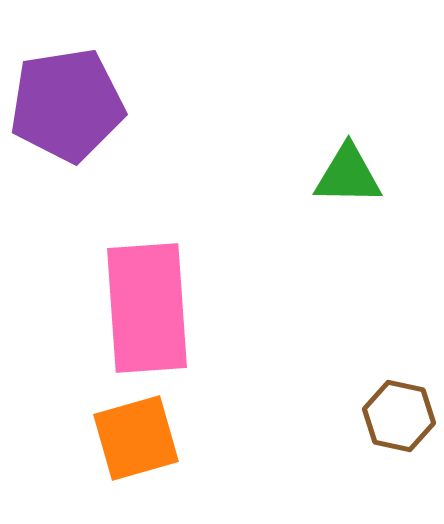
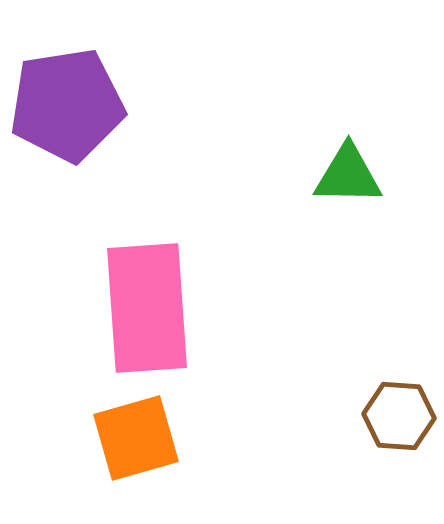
brown hexagon: rotated 8 degrees counterclockwise
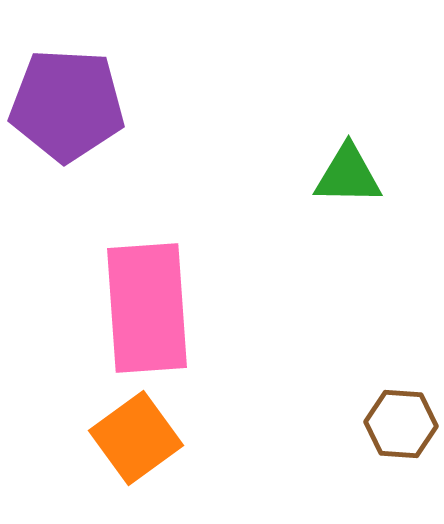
purple pentagon: rotated 12 degrees clockwise
brown hexagon: moved 2 px right, 8 px down
orange square: rotated 20 degrees counterclockwise
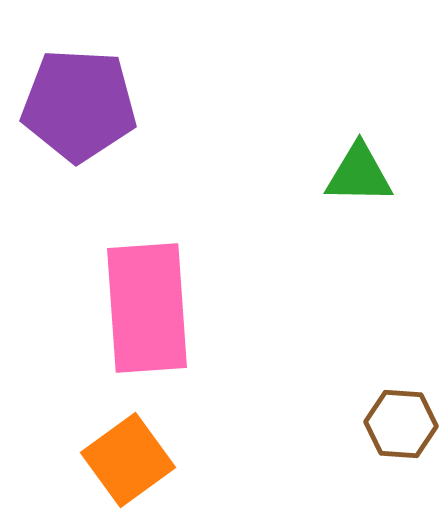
purple pentagon: moved 12 px right
green triangle: moved 11 px right, 1 px up
orange square: moved 8 px left, 22 px down
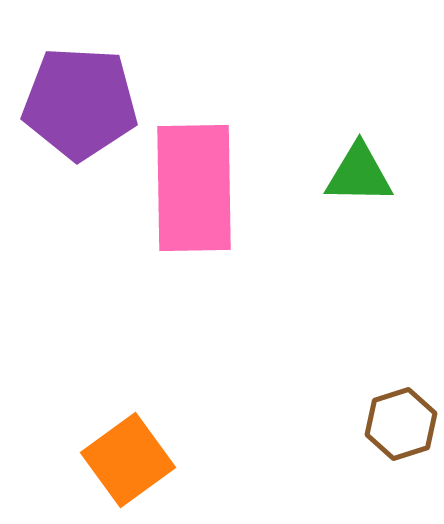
purple pentagon: moved 1 px right, 2 px up
pink rectangle: moved 47 px right, 120 px up; rotated 3 degrees clockwise
brown hexagon: rotated 22 degrees counterclockwise
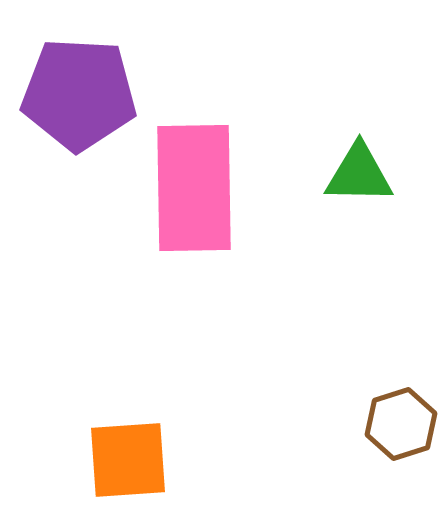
purple pentagon: moved 1 px left, 9 px up
orange square: rotated 32 degrees clockwise
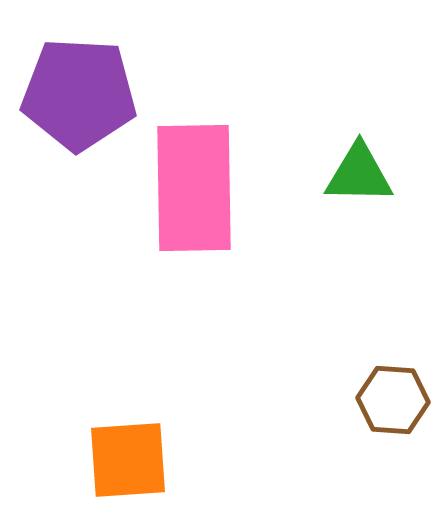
brown hexagon: moved 8 px left, 24 px up; rotated 22 degrees clockwise
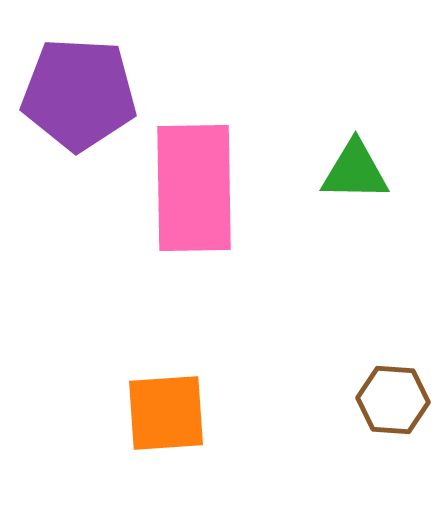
green triangle: moved 4 px left, 3 px up
orange square: moved 38 px right, 47 px up
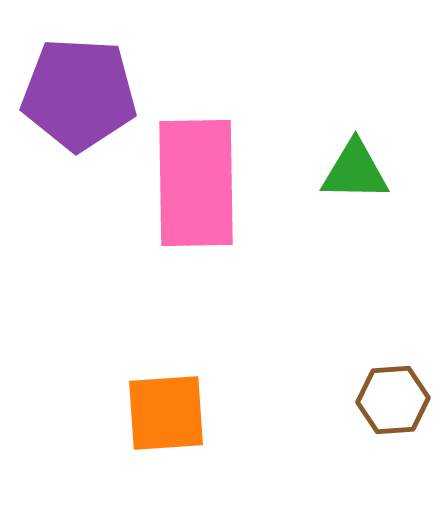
pink rectangle: moved 2 px right, 5 px up
brown hexagon: rotated 8 degrees counterclockwise
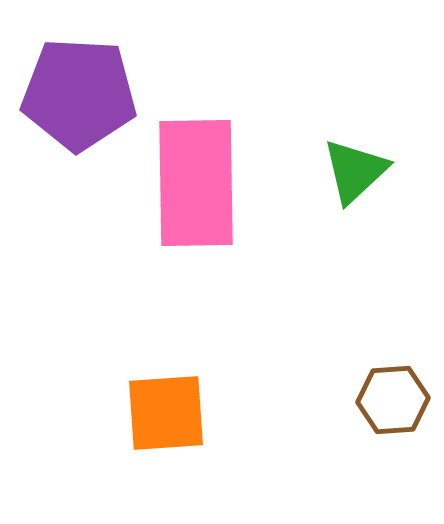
green triangle: rotated 44 degrees counterclockwise
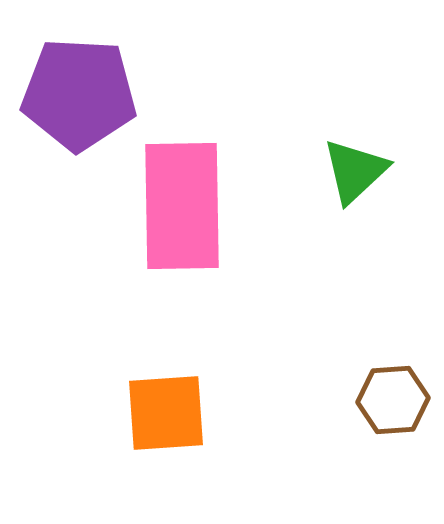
pink rectangle: moved 14 px left, 23 px down
